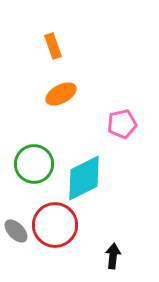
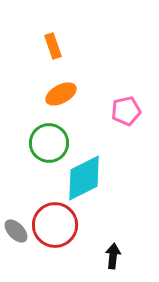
pink pentagon: moved 4 px right, 13 px up
green circle: moved 15 px right, 21 px up
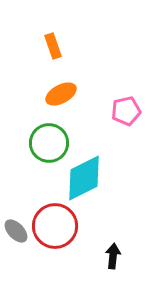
red circle: moved 1 px down
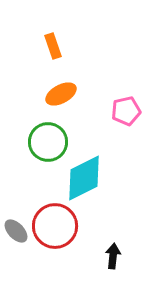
green circle: moved 1 px left, 1 px up
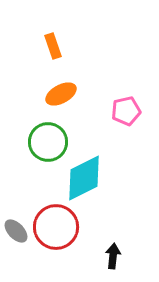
red circle: moved 1 px right, 1 px down
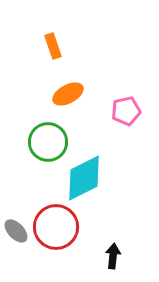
orange ellipse: moved 7 px right
